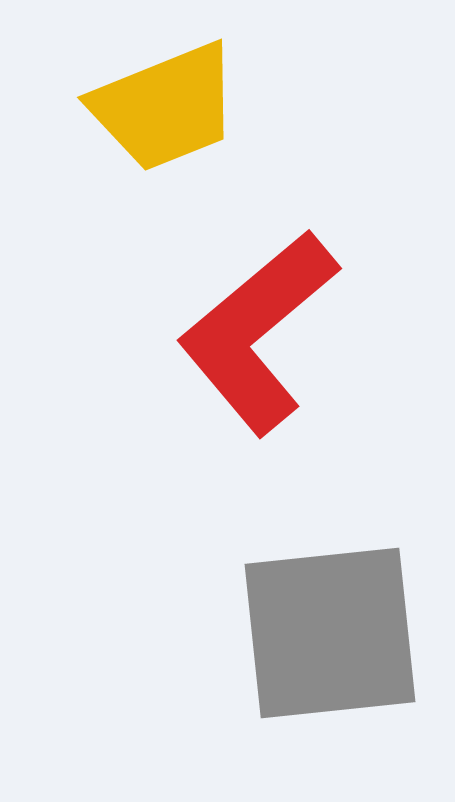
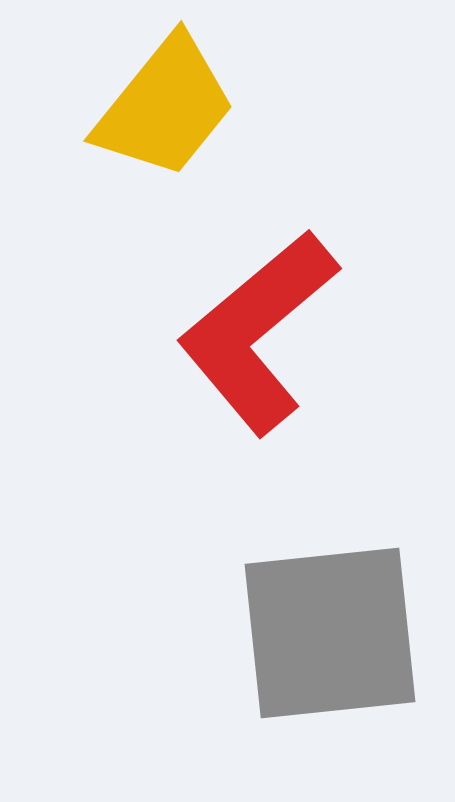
yellow trapezoid: rotated 29 degrees counterclockwise
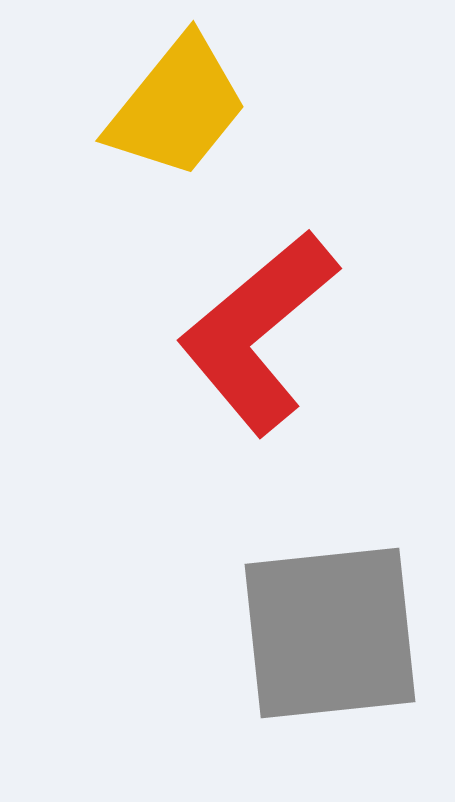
yellow trapezoid: moved 12 px right
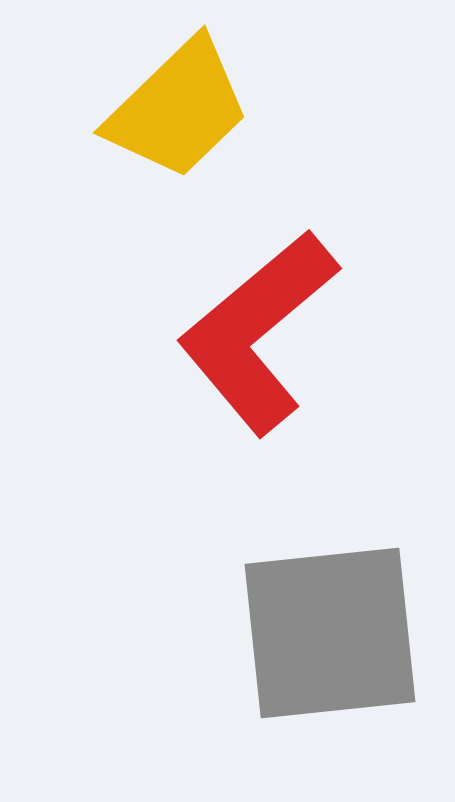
yellow trapezoid: moved 1 px right, 2 px down; rotated 7 degrees clockwise
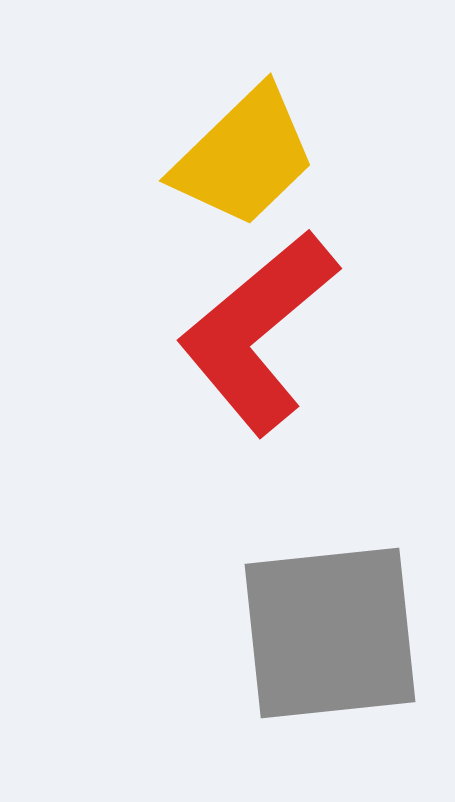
yellow trapezoid: moved 66 px right, 48 px down
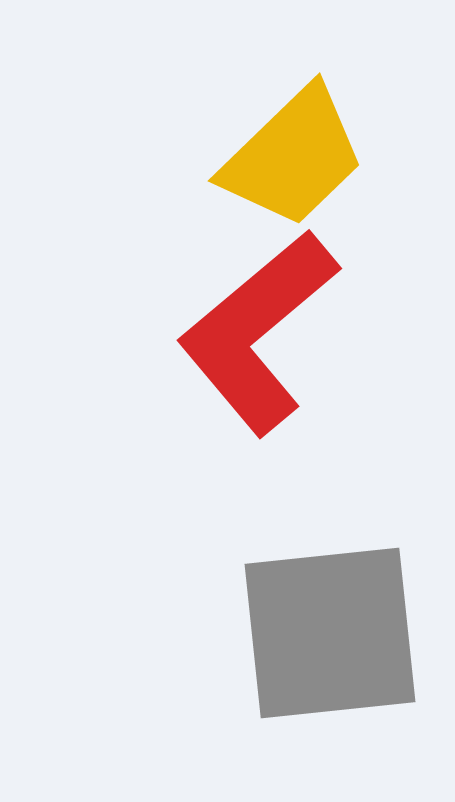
yellow trapezoid: moved 49 px right
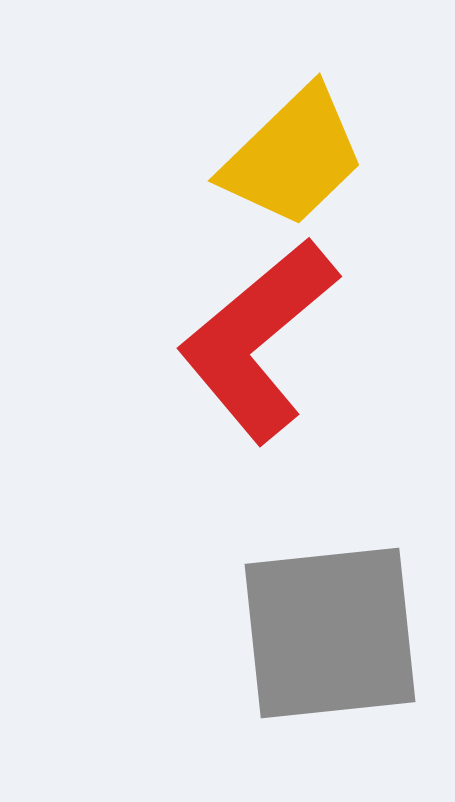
red L-shape: moved 8 px down
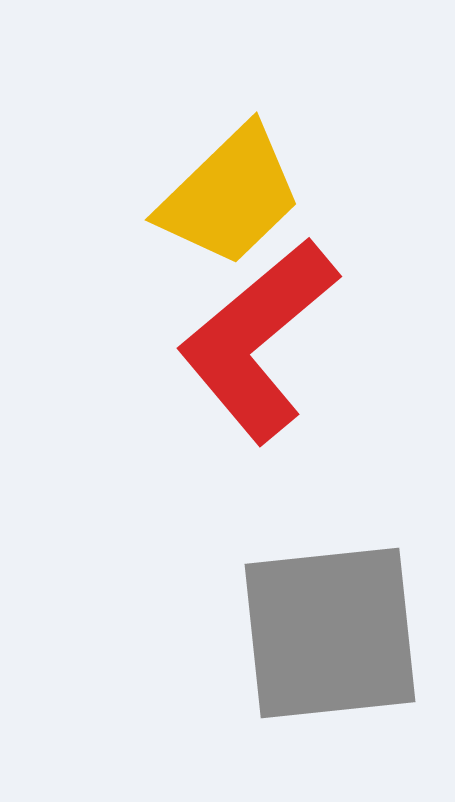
yellow trapezoid: moved 63 px left, 39 px down
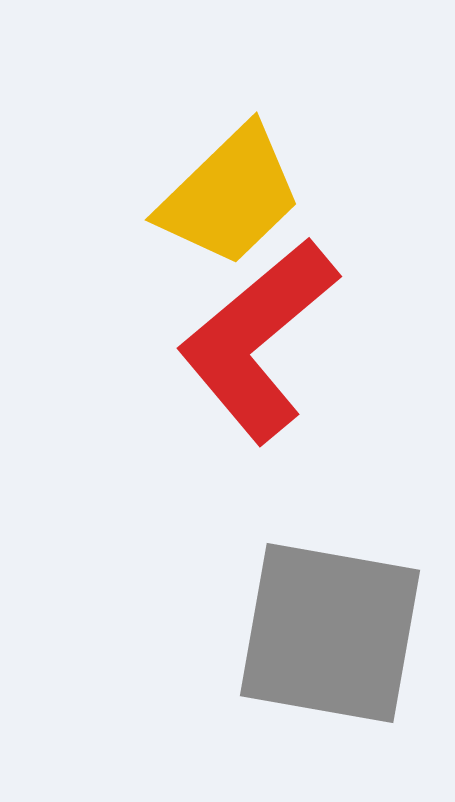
gray square: rotated 16 degrees clockwise
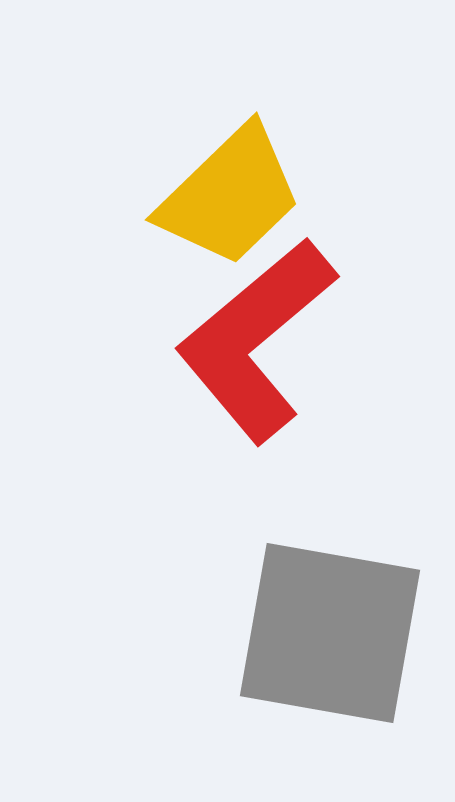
red L-shape: moved 2 px left
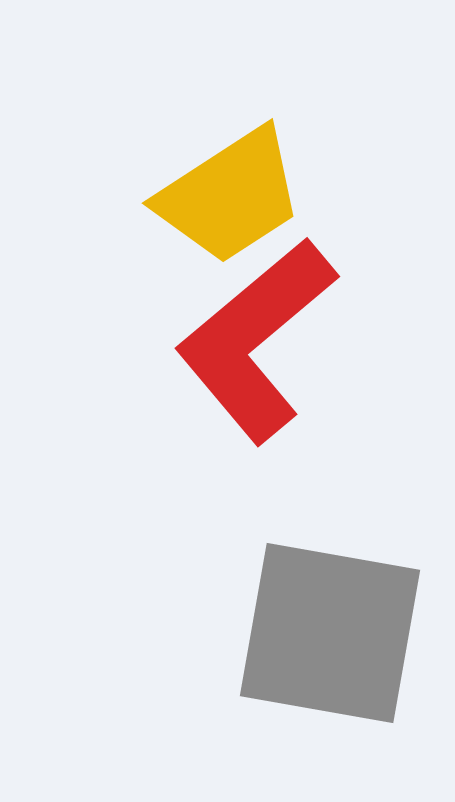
yellow trapezoid: rotated 11 degrees clockwise
